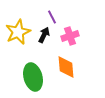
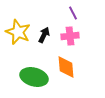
purple line: moved 21 px right, 4 px up
yellow star: rotated 25 degrees counterclockwise
pink cross: rotated 12 degrees clockwise
green ellipse: moved 1 px right; rotated 60 degrees counterclockwise
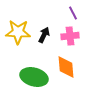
yellow star: rotated 20 degrees counterclockwise
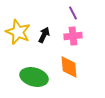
yellow star: rotated 20 degrees clockwise
pink cross: moved 3 px right
orange diamond: moved 3 px right
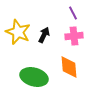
pink cross: moved 1 px right
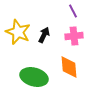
purple line: moved 2 px up
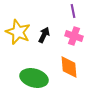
purple line: rotated 16 degrees clockwise
pink cross: rotated 24 degrees clockwise
green ellipse: moved 1 px down
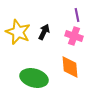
purple line: moved 4 px right, 4 px down
black arrow: moved 3 px up
orange diamond: moved 1 px right
